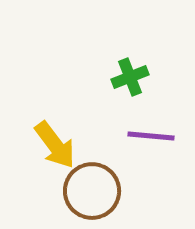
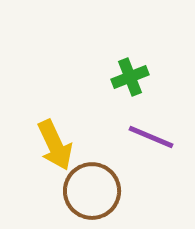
purple line: moved 1 px down; rotated 18 degrees clockwise
yellow arrow: rotated 12 degrees clockwise
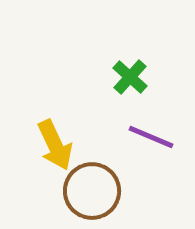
green cross: rotated 27 degrees counterclockwise
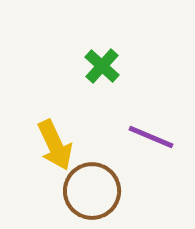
green cross: moved 28 px left, 11 px up
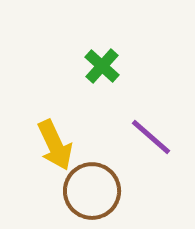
purple line: rotated 18 degrees clockwise
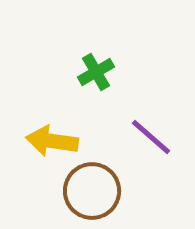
green cross: moved 6 px left, 6 px down; rotated 18 degrees clockwise
yellow arrow: moved 3 px left, 4 px up; rotated 123 degrees clockwise
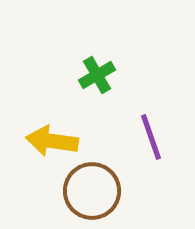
green cross: moved 1 px right, 3 px down
purple line: rotated 30 degrees clockwise
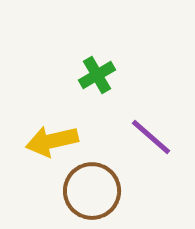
purple line: rotated 30 degrees counterclockwise
yellow arrow: rotated 21 degrees counterclockwise
